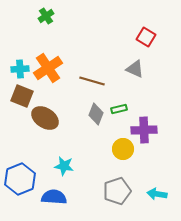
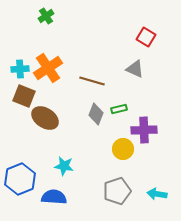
brown square: moved 2 px right
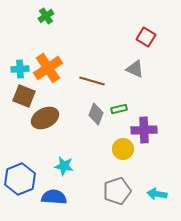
brown ellipse: rotated 60 degrees counterclockwise
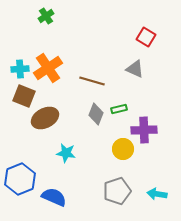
cyan star: moved 2 px right, 13 px up
blue semicircle: rotated 20 degrees clockwise
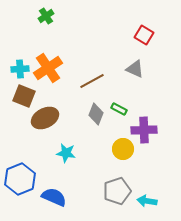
red square: moved 2 px left, 2 px up
brown line: rotated 45 degrees counterclockwise
green rectangle: rotated 42 degrees clockwise
cyan arrow: moved 10 px left, 7 px down
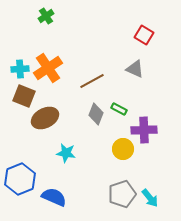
gray pentagon: moved 5 px right, 3 px down
cyan arrow: moved 3 px right, 3 px up; rotated 138 degrees counterclockwise
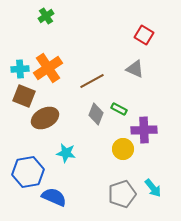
blue hexagon: moved 8 px right, 7 px up; rotated 12 degrees clockwise
cyan arrow: moved 3 px right, 10 px up
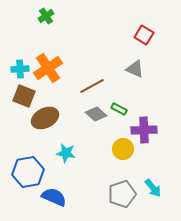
brown line: moved 5 px down
gray diamond: rotated 70 degrees counterclockwise
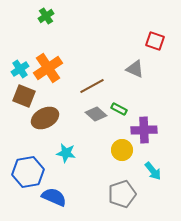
red square: moved 11 px right, 6 px down; rotated 12 degrees counterclockwise
cyan cross: rotated 30 degrees counterclockwise
yellow circle: moved 1 px left, 1 px down
cyan arrow: moved 17 px up
